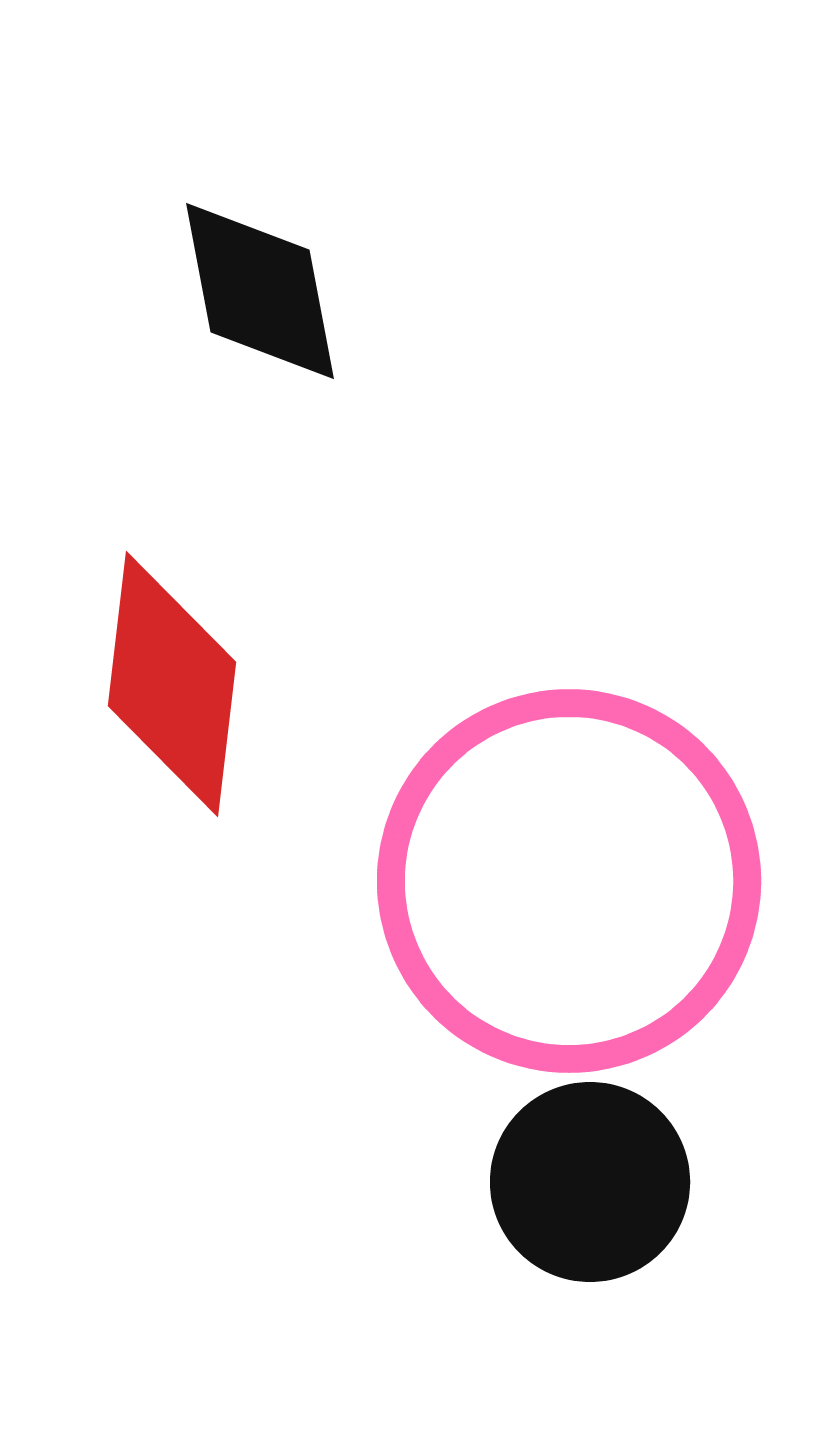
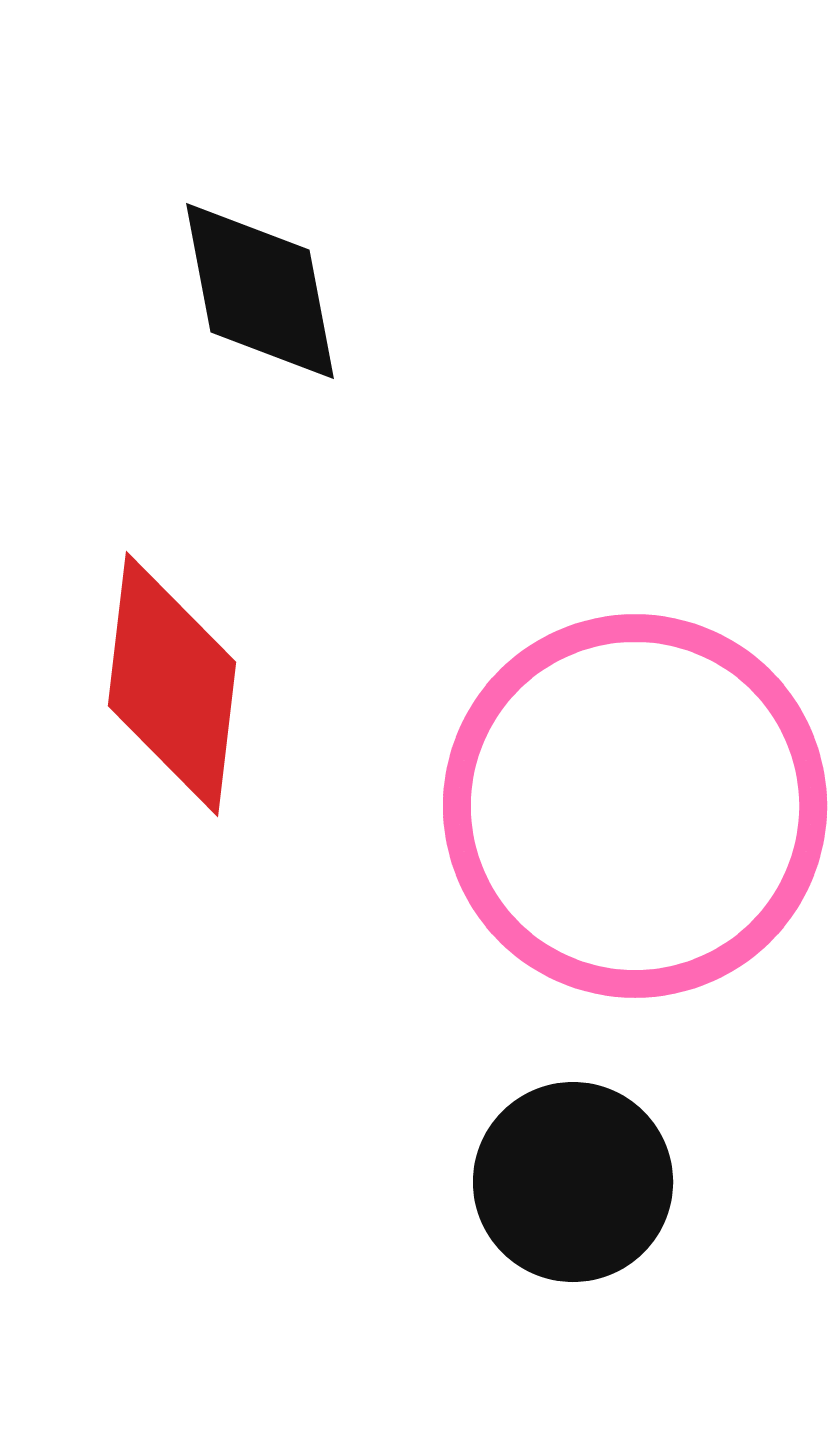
pink circle: moved 66 px right, 75 px up
black circle: moved 17 px left
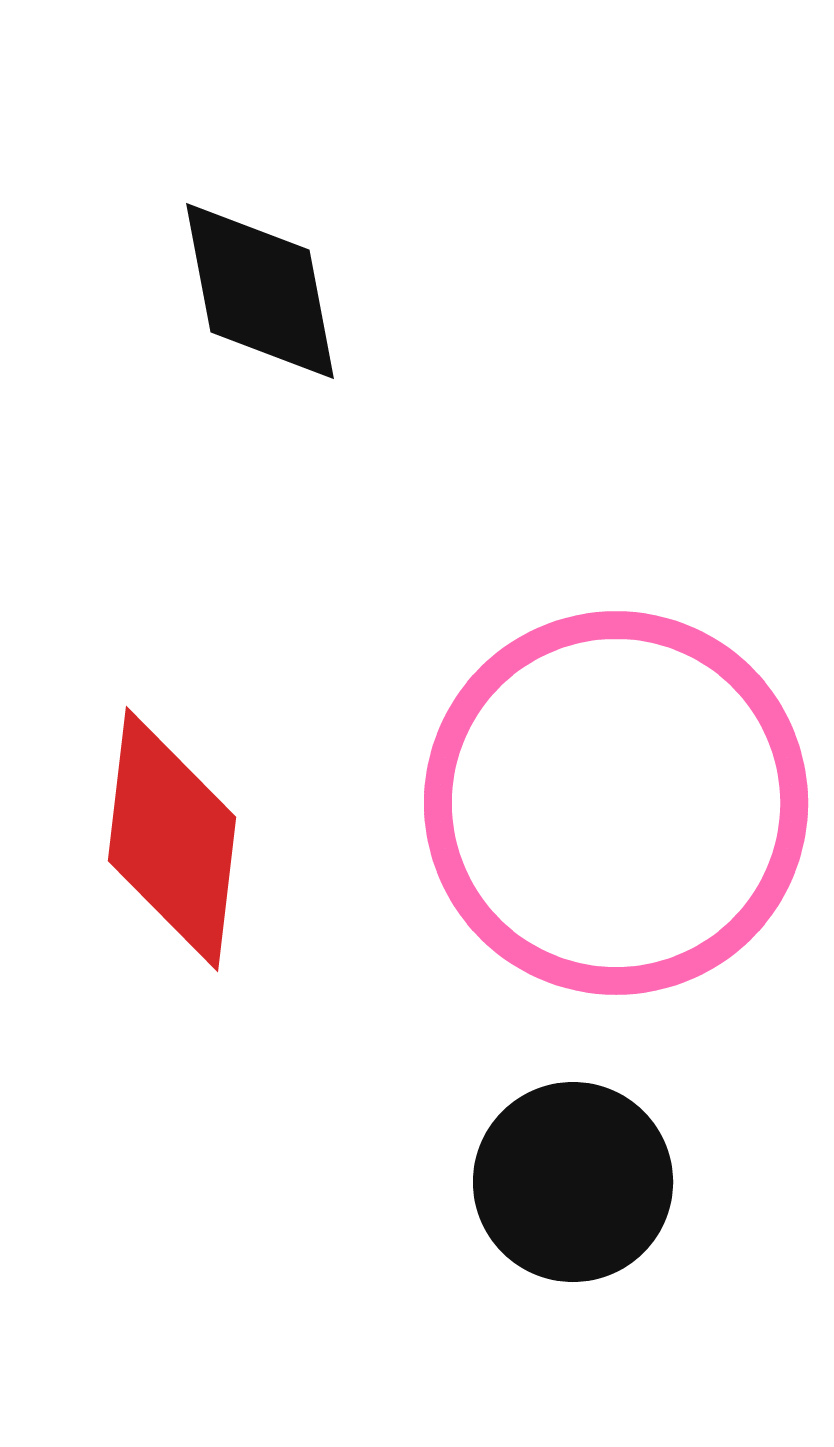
red diamond: moved 155 px down
pink circle: moved 19 px left, 3 px up
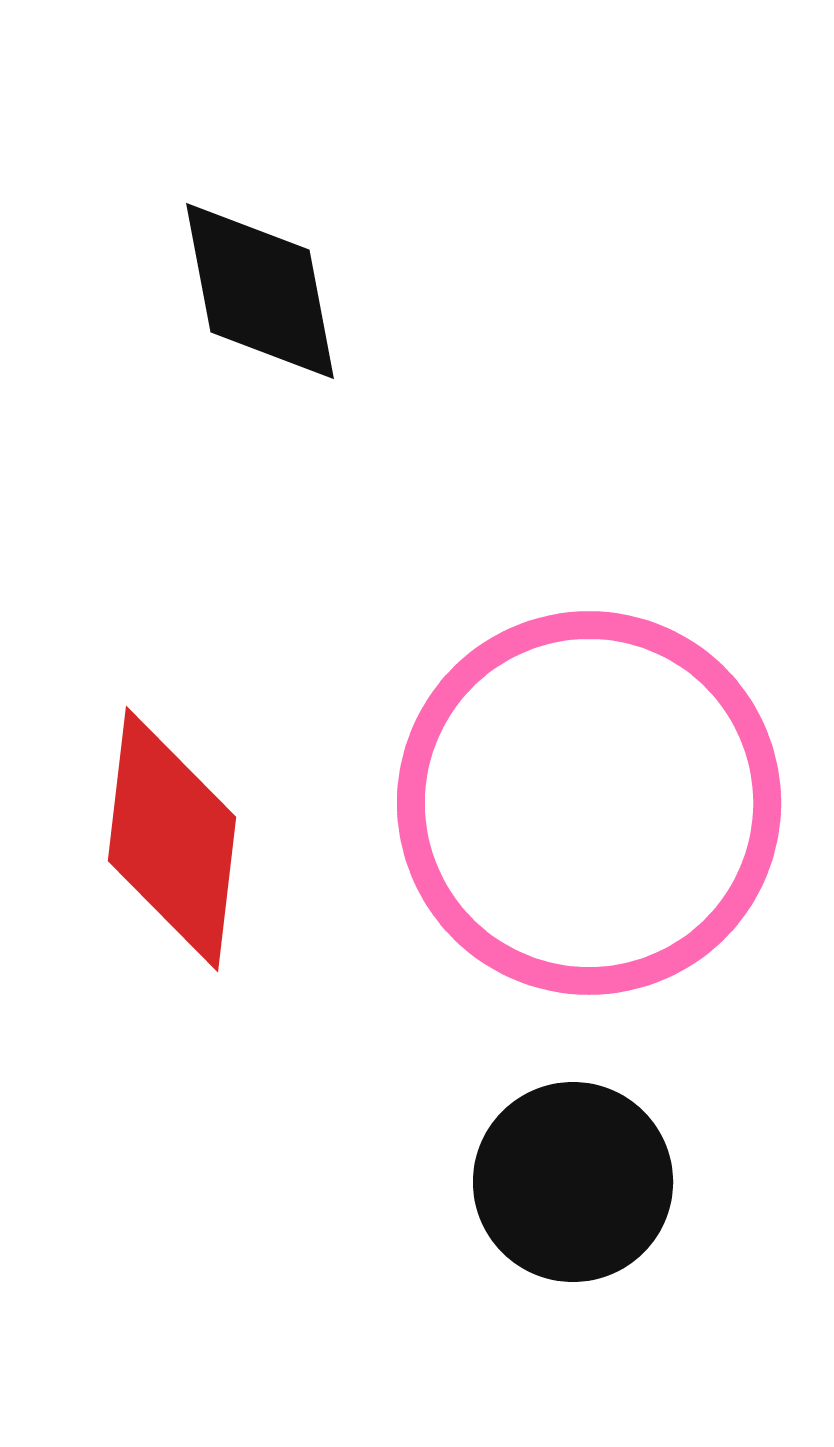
pink circle: moved 27 px left
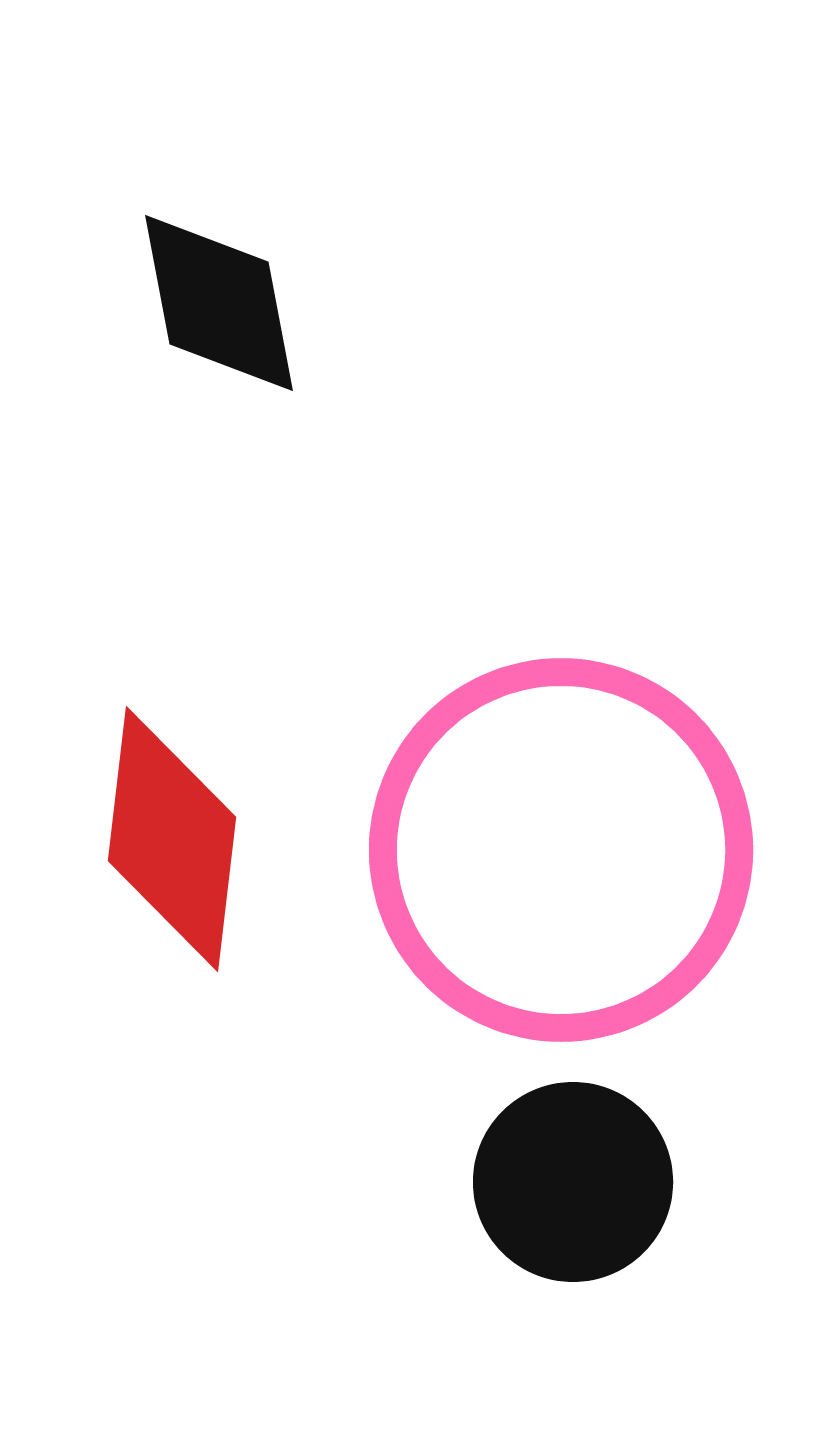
black diamond: moved 41 px left, 12 px down
pink circle: moved 28 px left, 47 px down
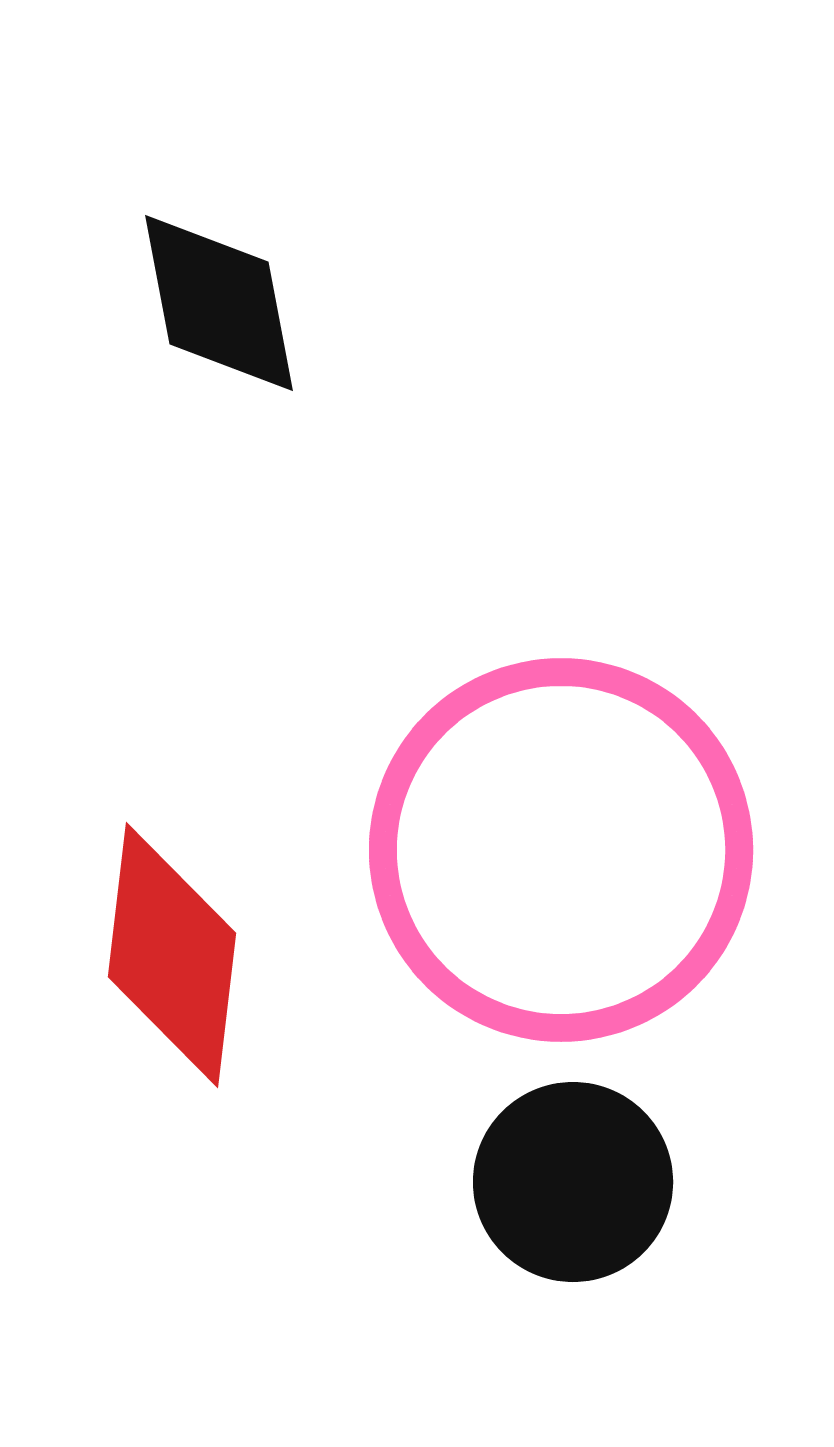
red diamond: moved 116 px down
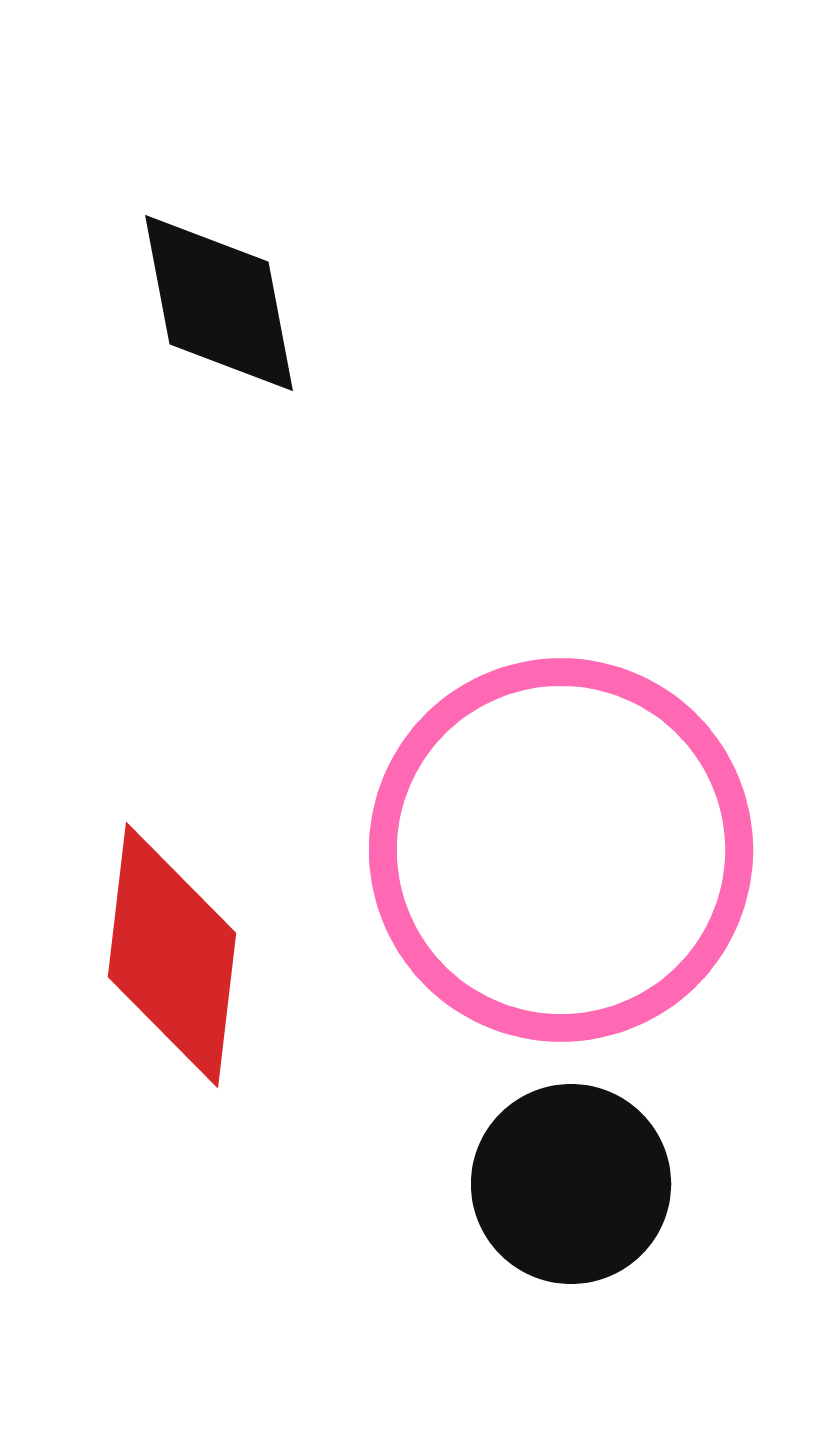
black circle: moved 2 px left, 2 px down
